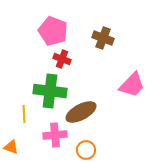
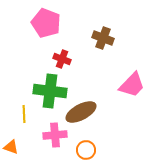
pink pentagon: moved 7 px left, 8 px up
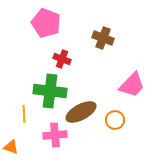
orange circle: moved 29 px right, 30 px up
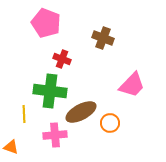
orange circle: moved 5 px left, 3 px down
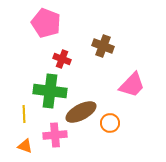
brown cross: moved 8 px down
orange triangle: moved 14 px right, 1 px up
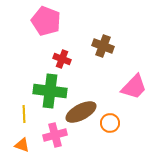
pink pentagon: moved 2 px up
pink trapezoid: moved 2 px right, 2 px down
pink cross: rotated 10 degrees counterclockwise
orange triangle: moved 3 px left, 1 px up
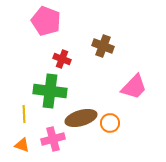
brown ellipse: moved 6 px down; rotated 12 degrees clockwise
pink cross: moved 2 px left, 4 px down
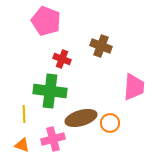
brown cross: moved 2 px left
pink trapezoid: rotated 40 degrees counterclockwise
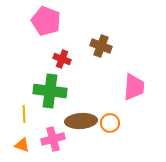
brown ellipse: moved 3 px down; rotated 12 degrees clockwise
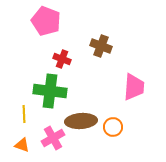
orange circle: moved 3 px right, 4 px down
pink cross: moved 1 px up; rotated 15 degrees counterclockwise
